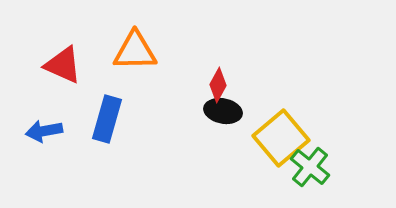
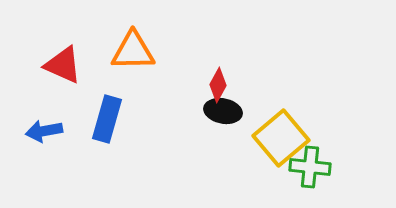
orange triangle: moved 2 px left
green cross: rotated 33 degrees counterclockwise
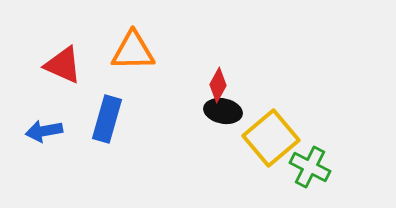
yellow square: moved 10 px left
green cross: rotated 21 degrees clockwise
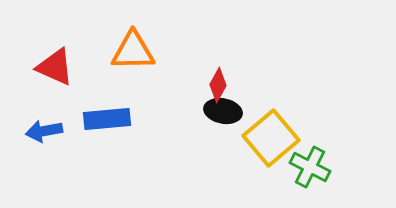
red triangle: moved 8 px left, 2 px down
blue rectangle: rotated 69 degrees clockwise
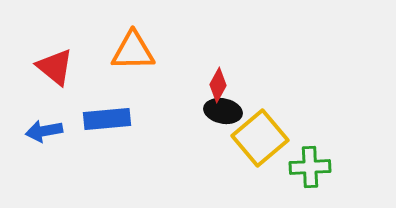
red triangle: rotated 15 degrees clockwise
yellow square: moved 11 px left
green cross: rotated 30 degrees counterclockwise
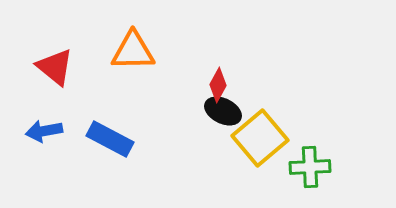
black ellipse: rotated 15 degrees clockwise
blue rectangle: moved 3 px right, 20 px down; rotated 33 degrees clockwise
